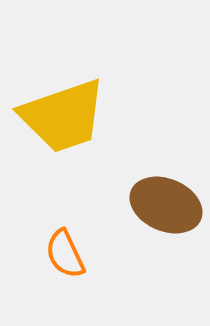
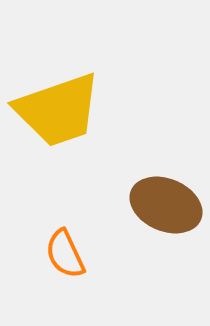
yellow trapezoid: moved 5 px left, 6 px up
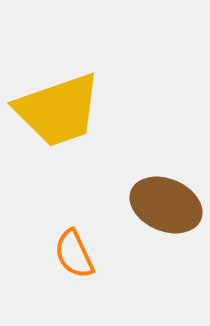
orange semicircle: moved 9 px right
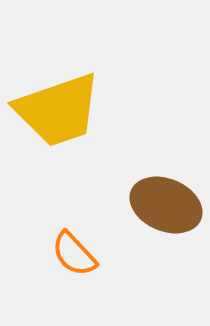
orange semicircle: rotated 18 degrees counterclockwise
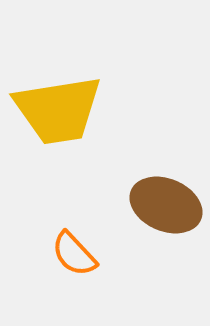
yellow trapezoid: rotated 10 degrees clockwise
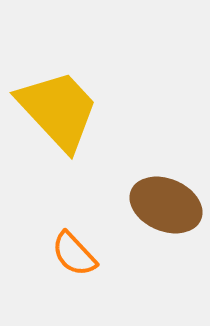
yellow trapezoid: rotated 124 degrees counterclockwise
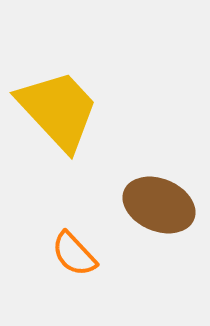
brown ellipse: moved 7 px left
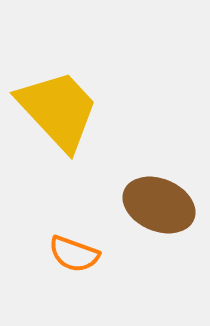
orange semicircle: rotated 27 degrees counterclockwise
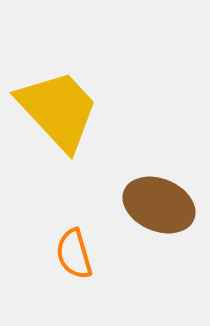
orange semicircle: rotated 54 degrees clockwise
